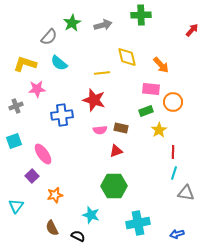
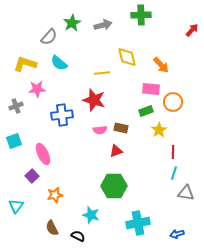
pink ellipse: rotated 10 degrees clockwise
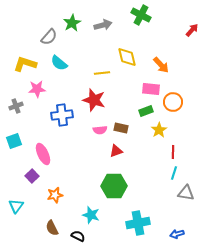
green cross: rotated 30 degrees clockwise
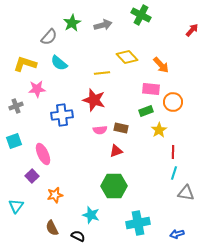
yellow diamond: rotated 30 degrees counterclockwise
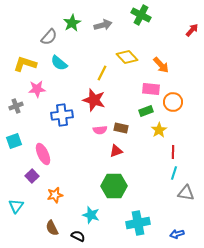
yellow line: rotated 56 degrees counterclockwise
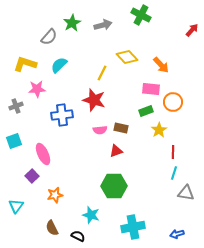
cyan semicircle: moved 2 px down; rotated 96 degrees clockwise
cyan cross: moved 5 px left, 4 px down
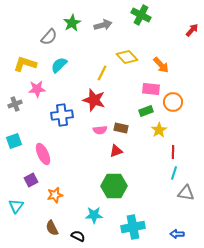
gray cross: moved 1 px left, 2 px up
purple square: moved 1 px left, 4 px down; rotated 16 degrees clockwise
cyan star: moved 3 px right; rotated 18 degrees counterclockwise
blue arrow: rotated 16 degrees clockwise
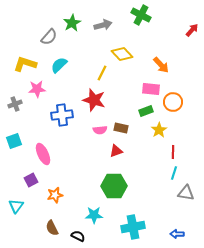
yellow diamond: moved 5 px left, 3 px up
